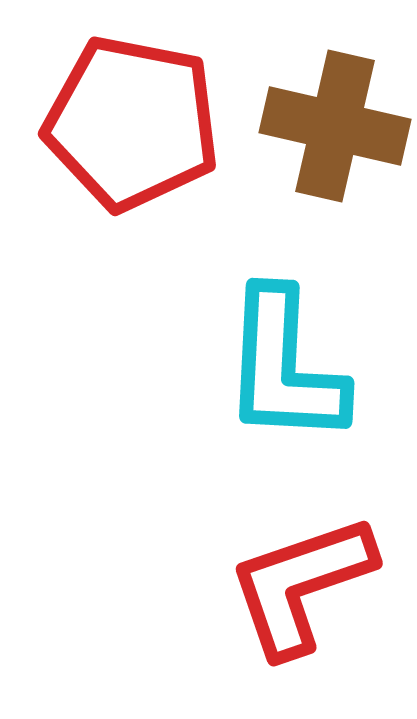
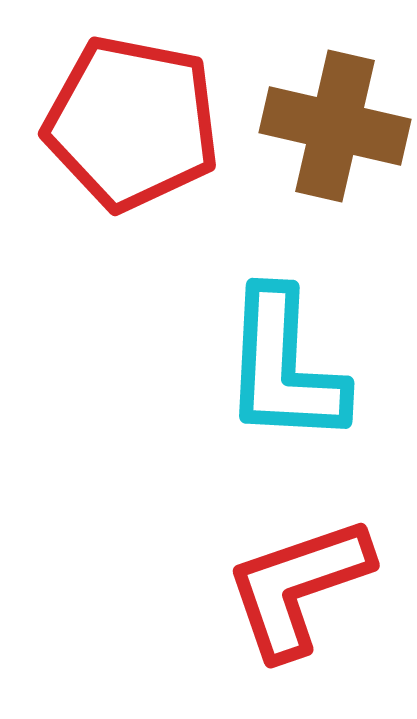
red L-shape: moved 3 px left, 2 px down
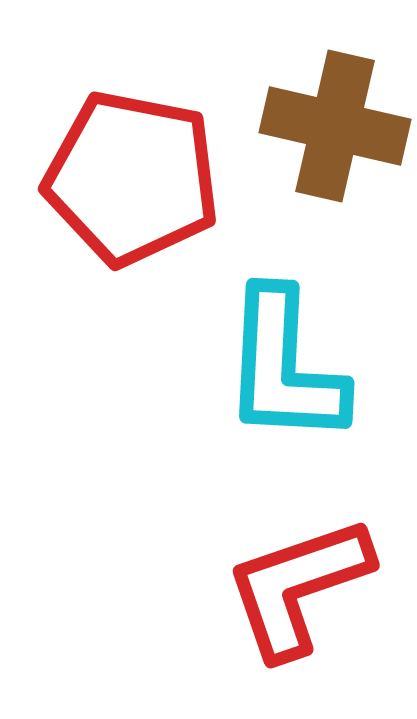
red pentagon: moved 55 px down
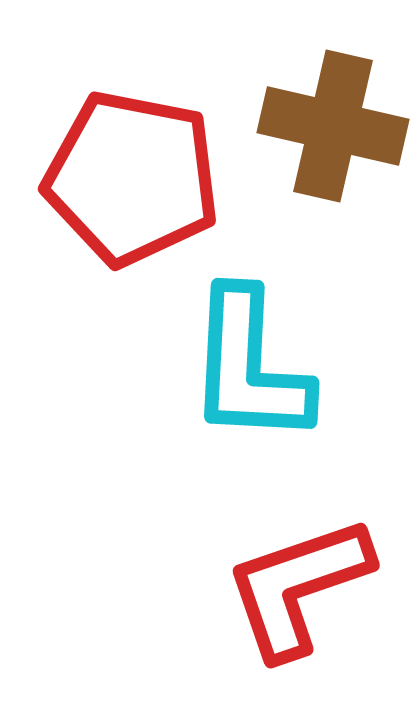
brown cross: moved 2 px left
cyan L-shape: moved 35 px left
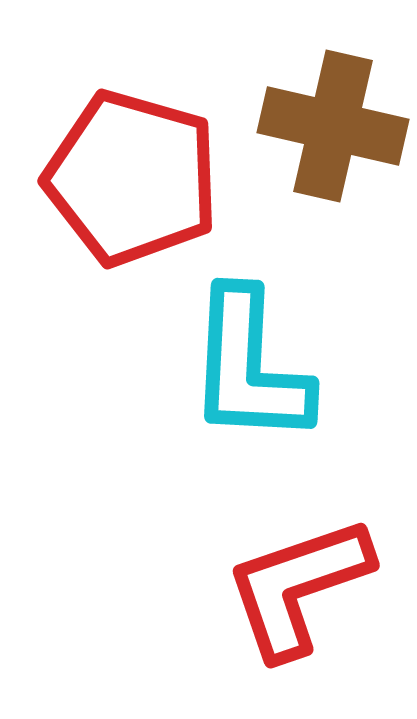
red pentagon: rotated 5 degrees clockwise
